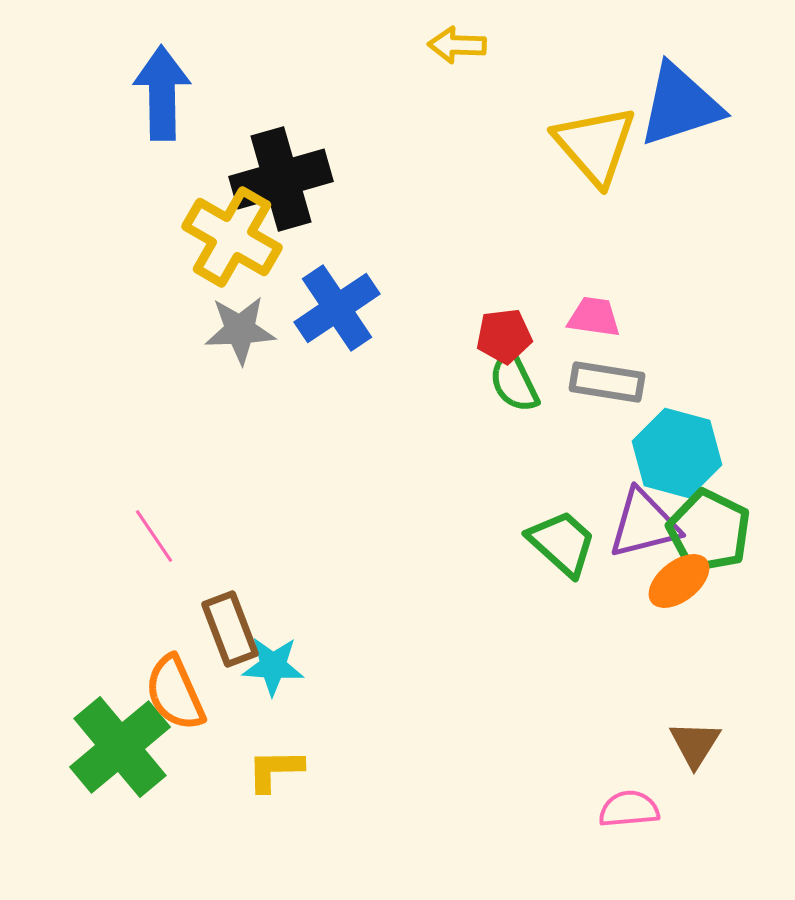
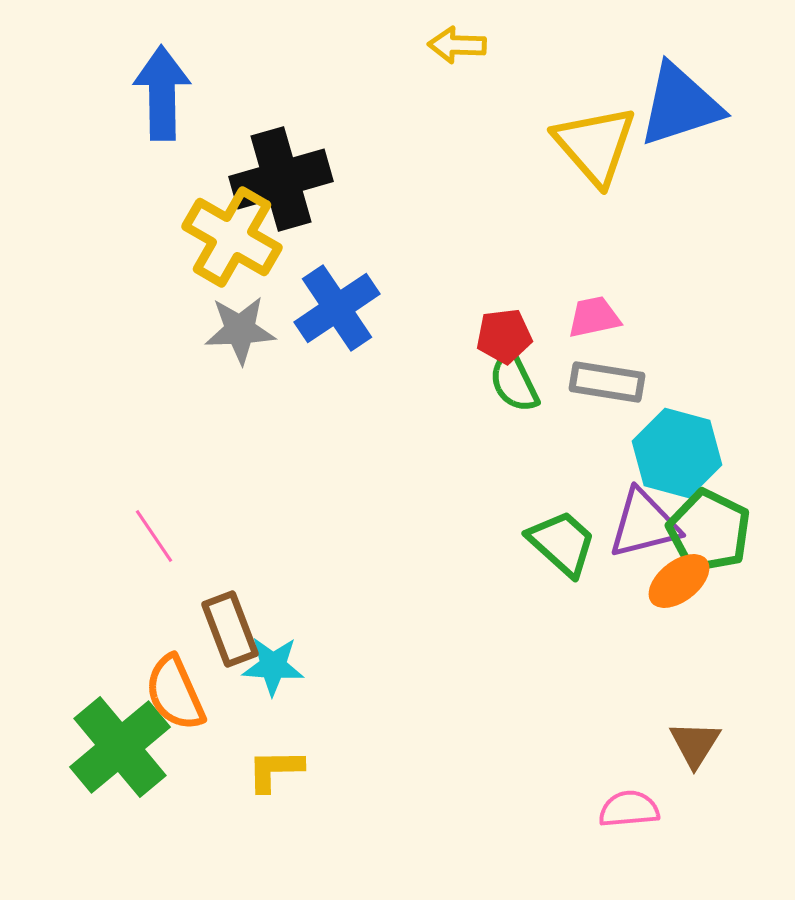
pink trapezoid: rotated 20 degrees counterclockwise
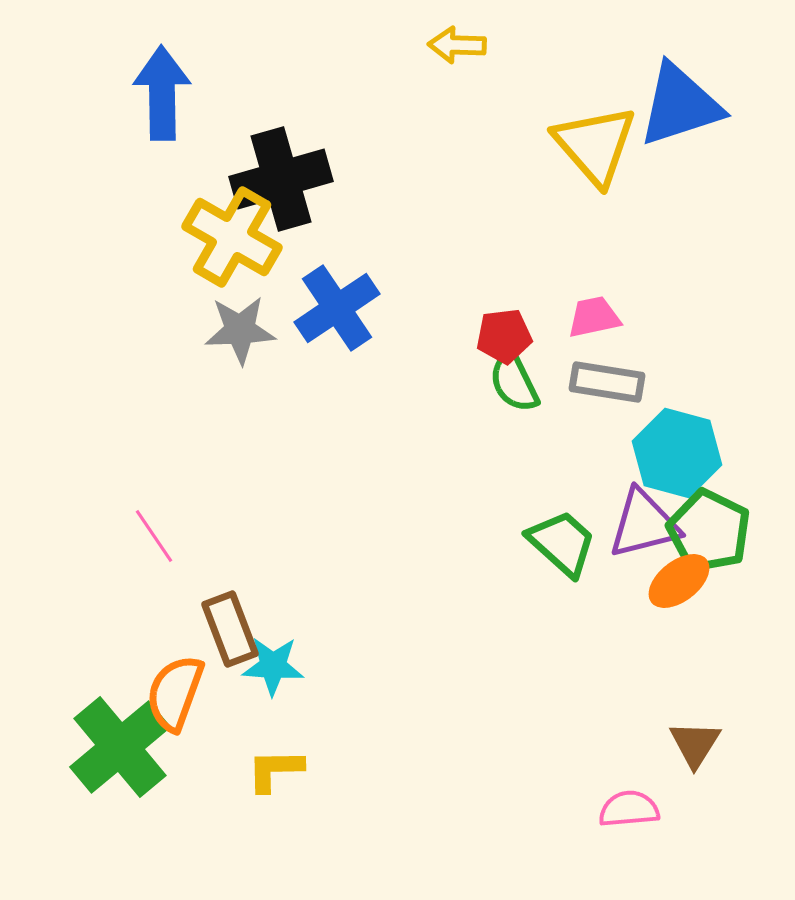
orange semicircle: rotated 44 degrees clockwise
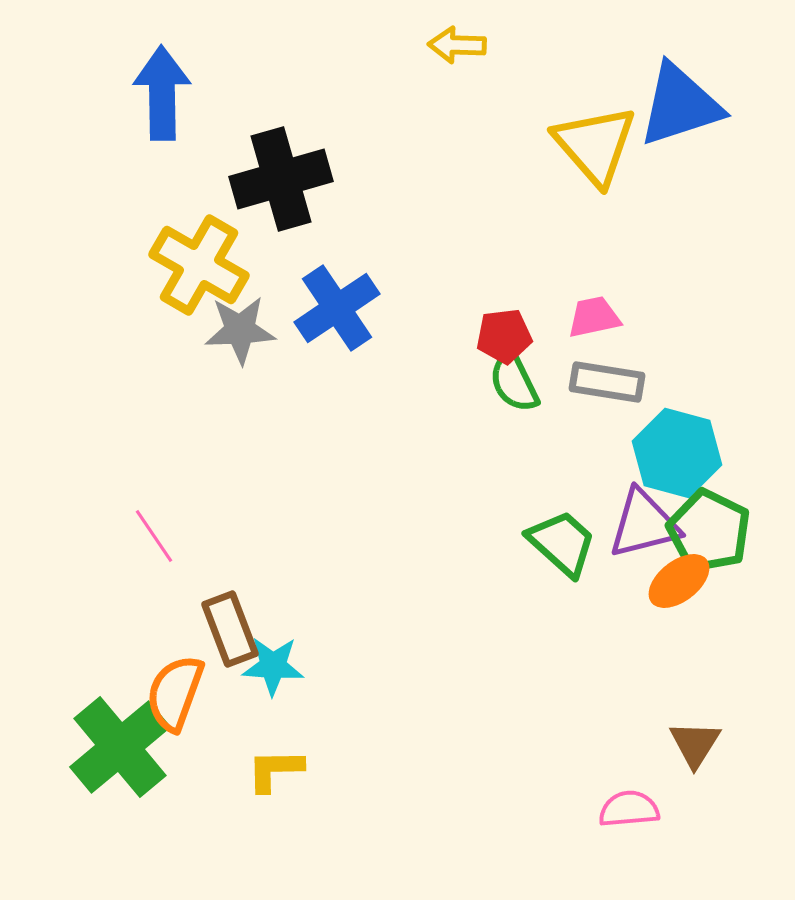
yellow cross: moved 33 px left, 28 px down
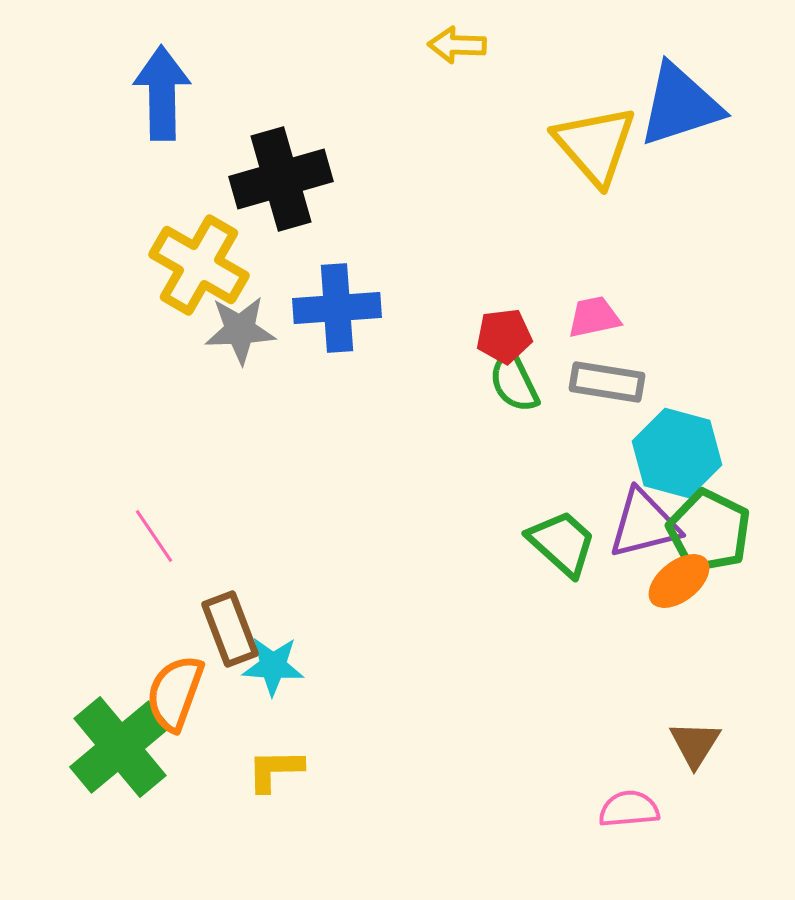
blue cross: rotated 30 degrees clockwise
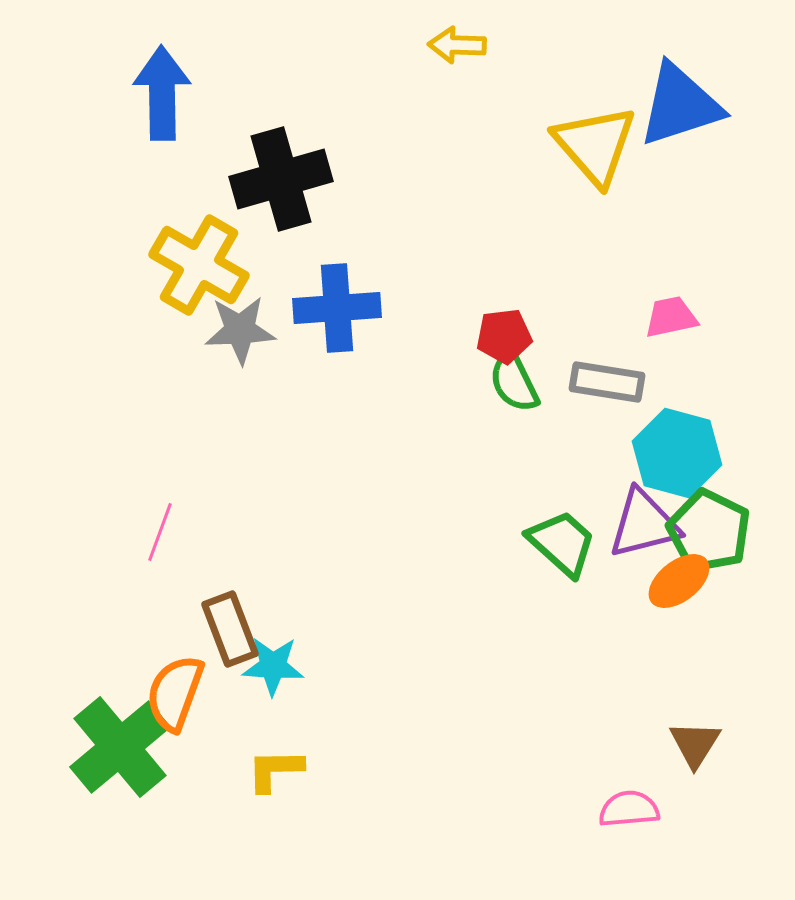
pink trapezoid: moved 77 px right
pink line: moved 6 px right, 4 px up; rotated 54 degrees clockwise
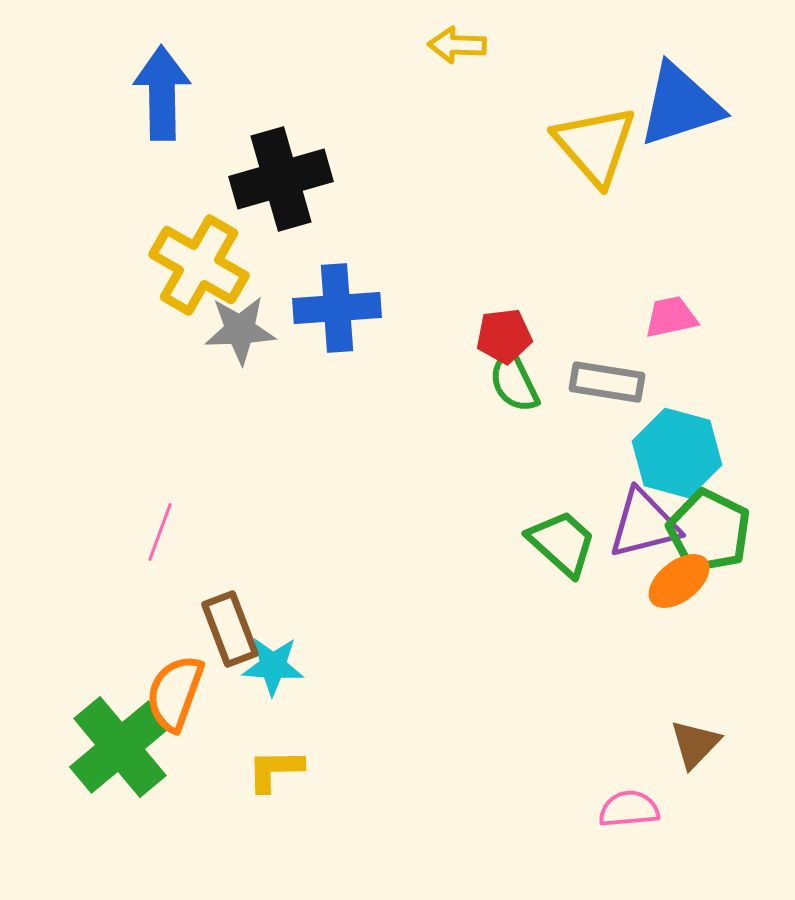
brown triangle: rotated 12 degrees clockwise
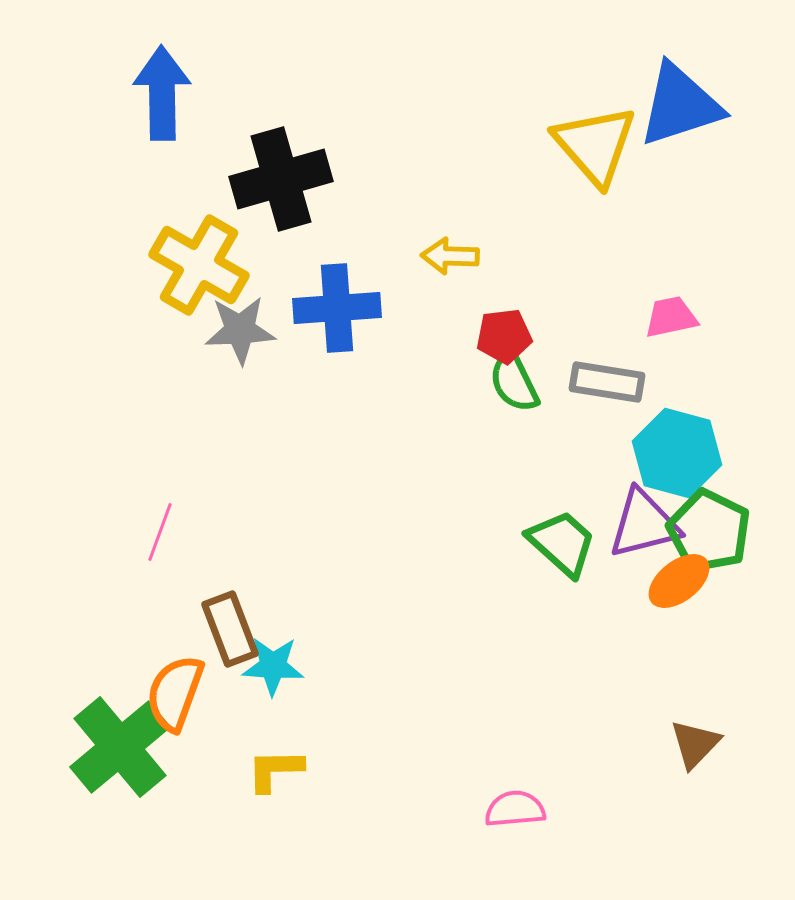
yellow arrow: moved 7 px left, 211 px down
pink semicircle: moved 114 px left
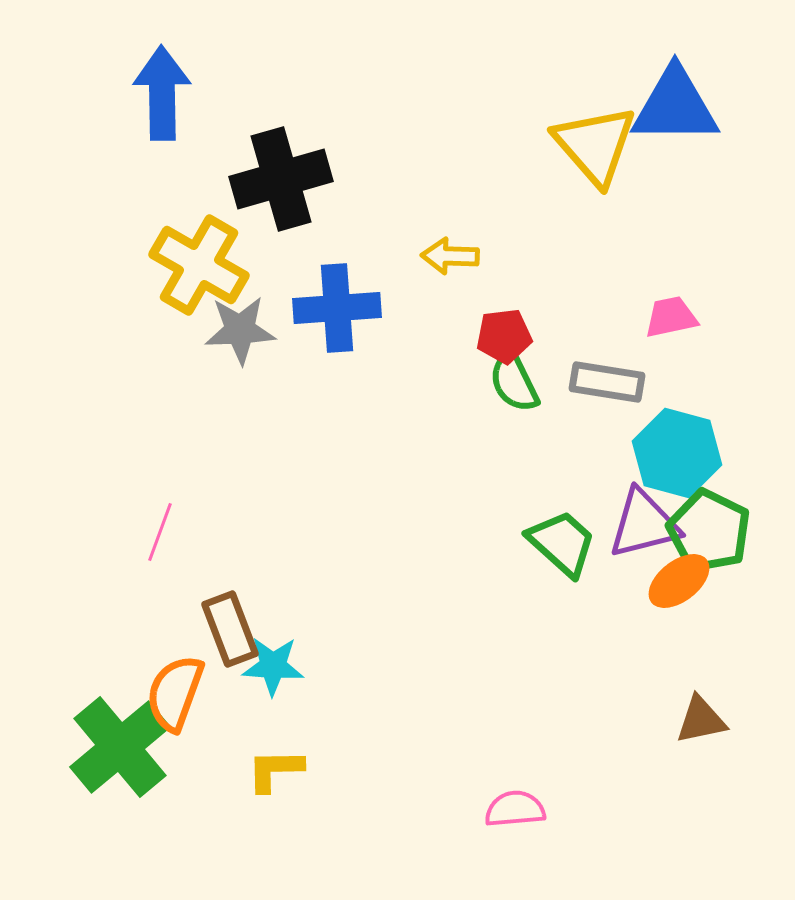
blue triangle: moved 5 px left, 1 px down; rotated 18 degrees clockwise
brown triangle: moved 6 px right, 24 px up; rotated 34 degrees clockwise
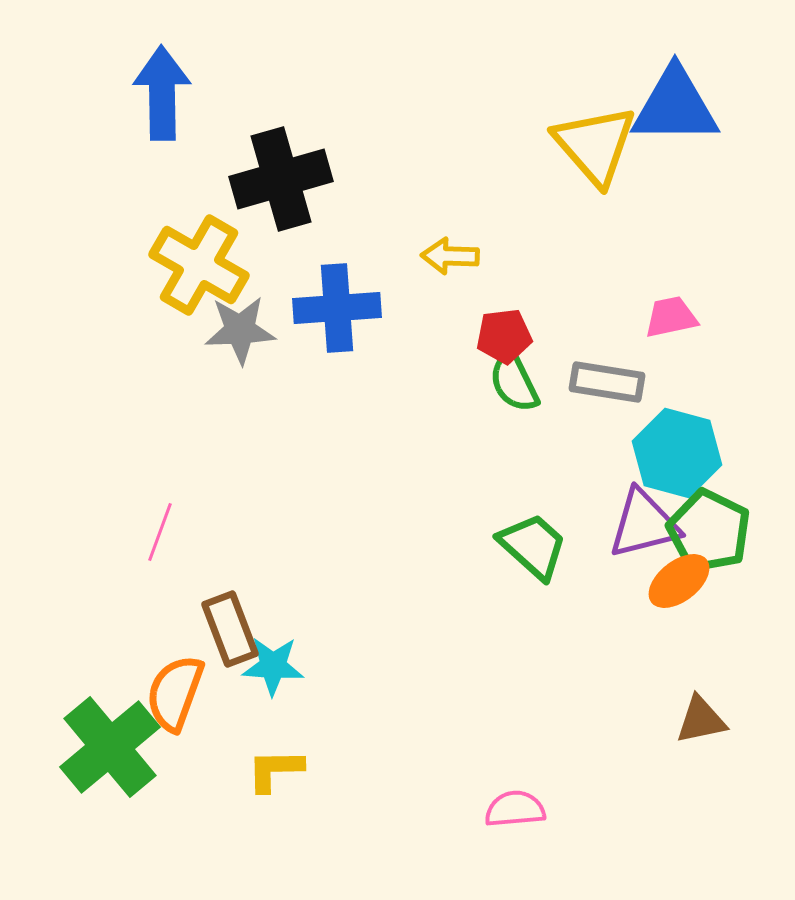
green trapezoid: moved 29 px left, 3 px down
green cross: moved 10 px left
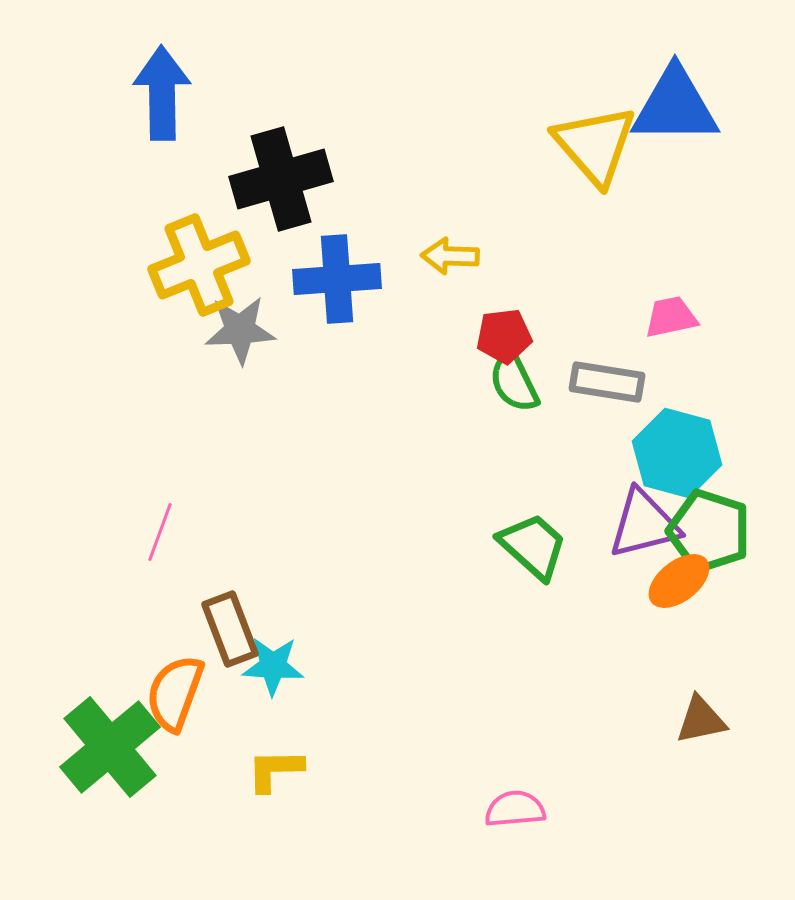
yellow cross: rotated 38 degrees clockwise
blue cross: moved 29 px up
green pentagon: rotated 8 degrees counterclockwise
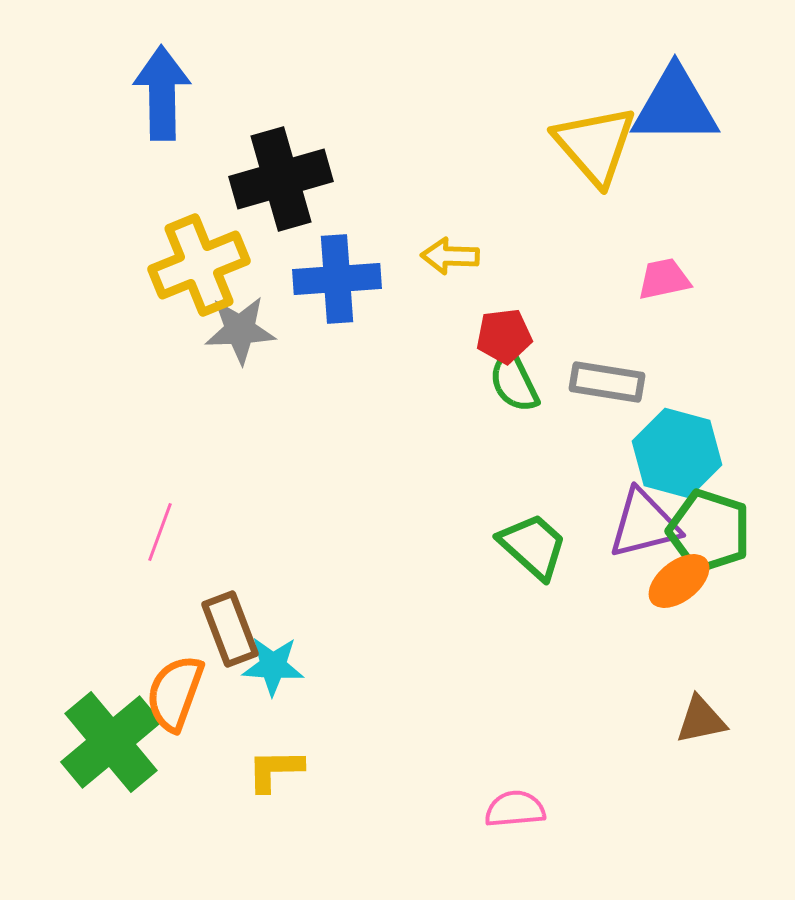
pink trapezoid: moved 7 px left, 38 px up
green cross: moved 1 px right, 5 px up
